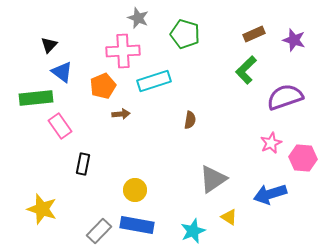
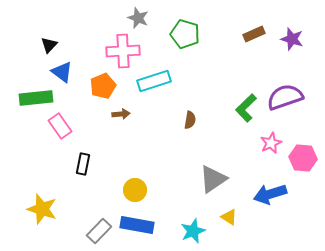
purple star: moved 2 px left, 1 px up
green L-shape: moved 38 px down
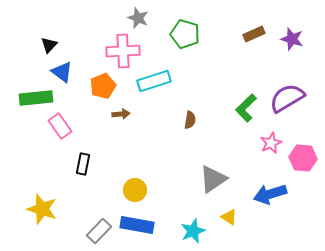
purple semicircle: moved 2 px right, 1 px down; rotated 12 degrees counterclockwise
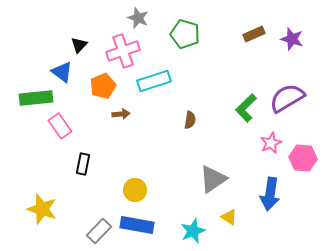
black triangle: moved 30 px right
pink cross: rotated 16 degrees counterclockwise
blue arrow: rotated 64 degrees counterclockwise
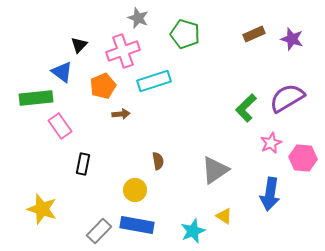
brown semicircle: moved 32 px left, 41 px down; rotated 18 degrees counterclockwise
gray triangle: moved 2 px right, 9 px up
yellow triangle: moved 5 px left, 1 px up
